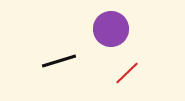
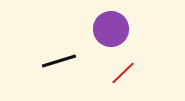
red line: moved 4 px left
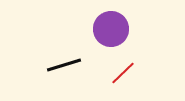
black line: moved 5 px right, 4 px down
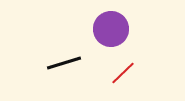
black line: moved 2 px up
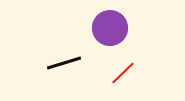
purple circle: moved 1 px left, 1 px up
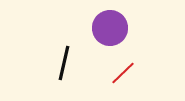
black line: rotated 60 degrees counterclockwise
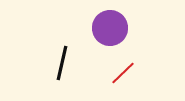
black line: moved 2 px left
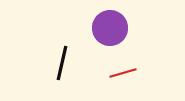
red line: rotated 28 degrees clockwise
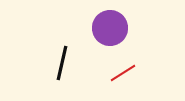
red line: rotated 16 degrees counterclockwise
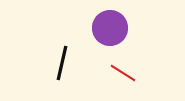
red line: rotated 64 degrees clockwise
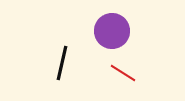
purple circle: moved 2 px right, 3 px down
